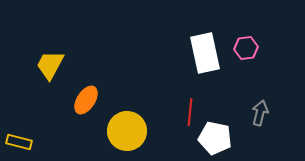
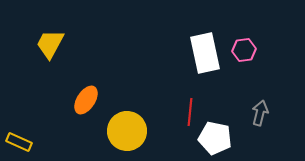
pink hexagon: moved 2 px left, 2 px down
yellow trapezoid: moved 21 px up
yellow rectangle: rotated 10 degrees clockwise
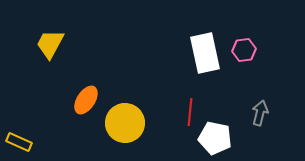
yellow circle: moved 2 px left, 8 px up
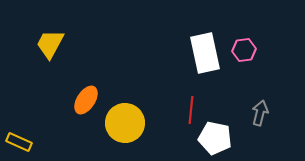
red line: moved 1 px right, 2 px up
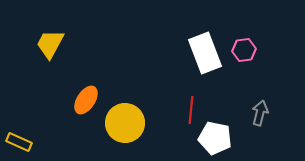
white rectangle: rotated 9 degrees counterclockwise
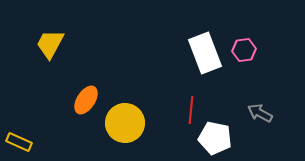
gray arrow: rotated 75 degrees counterclockwise
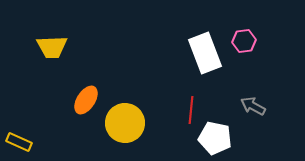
yellow trapezoid: moved 2 px right, 3 px down; rotated 120 degrees counterclockwise
pink hexagon: moved 9 px up
gray arrow: moved 7 px left, 7 px up
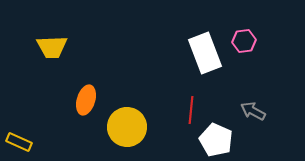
orange ellipse: rotated 16 degrees counterclockwise
gray arrow: moved 5 px down
yellow circle: moved 2 px right, 4 px down
white pentagon: moved 1 px right, 2 px down; rotated 12 degrees clockwise
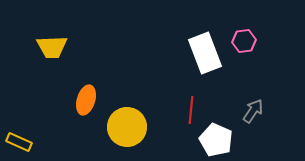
gray arrow: rotated 95 degrees clockwise
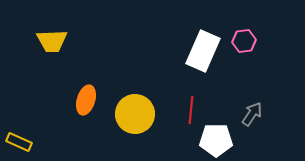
yellow trapezoid: moved 6 px up
white rectangle: moved 2 px left, 2 px up; rotated 45 degrees clockwise
gray arrow: moved 1 px left, 3 px down
yellow circle: moved 8 px right, 13 px up
white pentagon: rotated 24 degrees counterclockwise
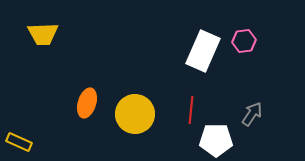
yellow trapezoid: moved 9 px left, 7 px up
orange ellipse: moved 1 px right, 3 px down
